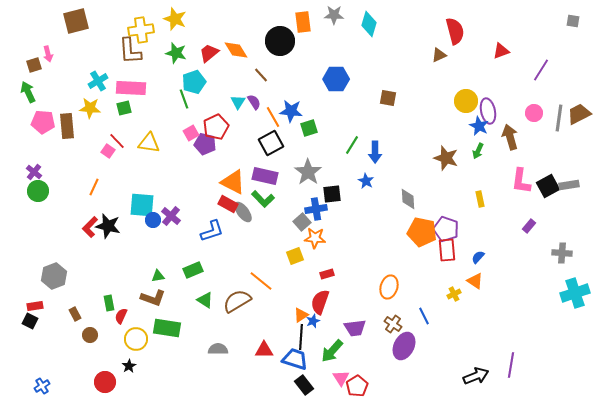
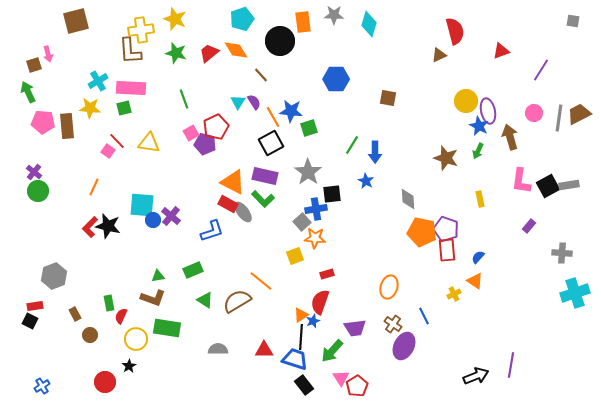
cyan pentagon at (194, 82): moved 48 px right, 63 px up
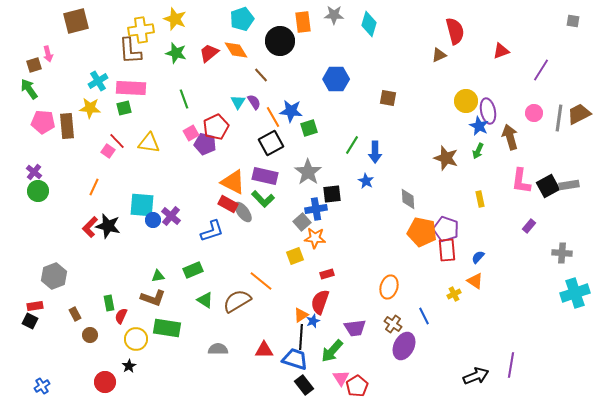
green arrow at (28, 92): moved 1 px right, 3 px up; rotated 10 degrees counterclockwise
